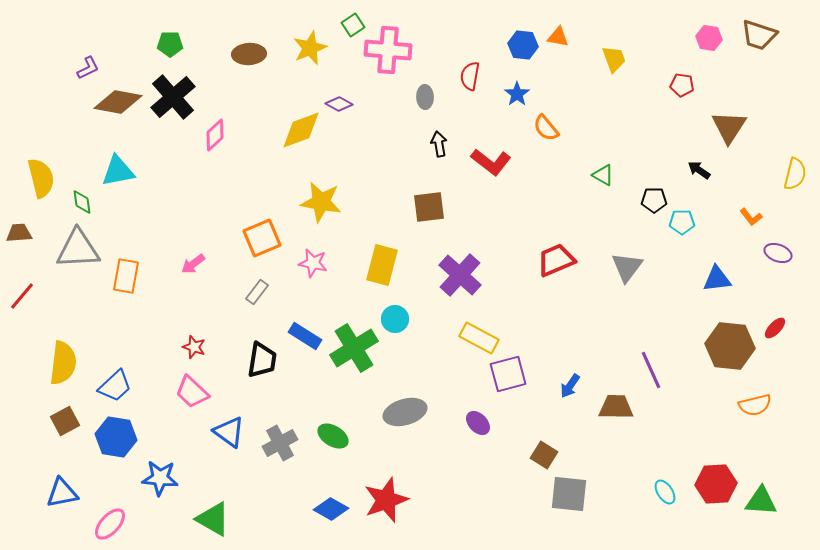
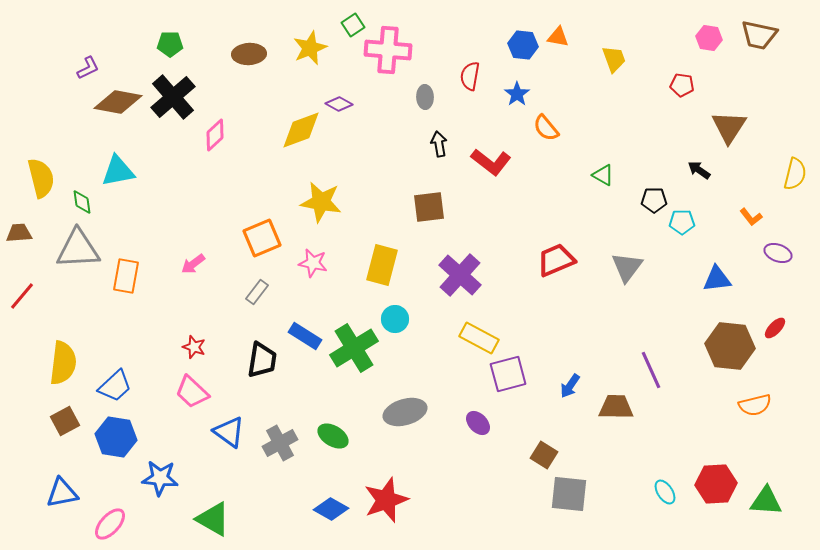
brown trapezoid at (759, 35): rotated 6 degrees counterclockwise
green triangle at (761, 501): moved 5 px right
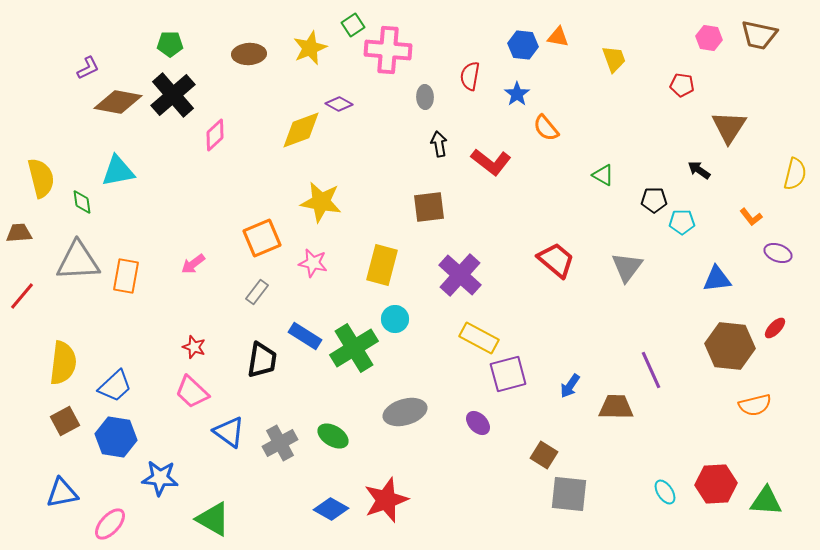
black cross at (173, 97): moved 2 px up
gray triangle at (78, 249): moved 12 px down
red trapezoid at (556, 260): rotated 63 degrees clockwise
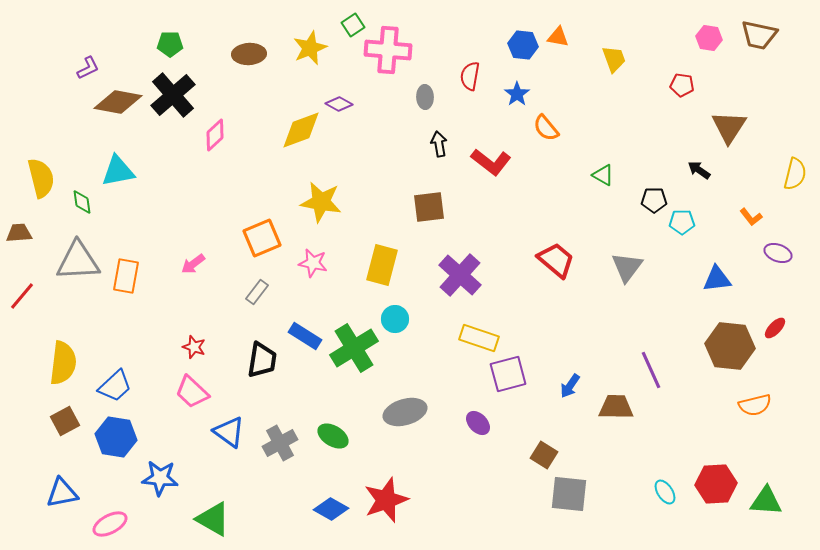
yellow rectangle at (479, 338): rotated 9 degrees counterclockwise
pink ellipse at (110, 524): rotated 20 degrees clockwise
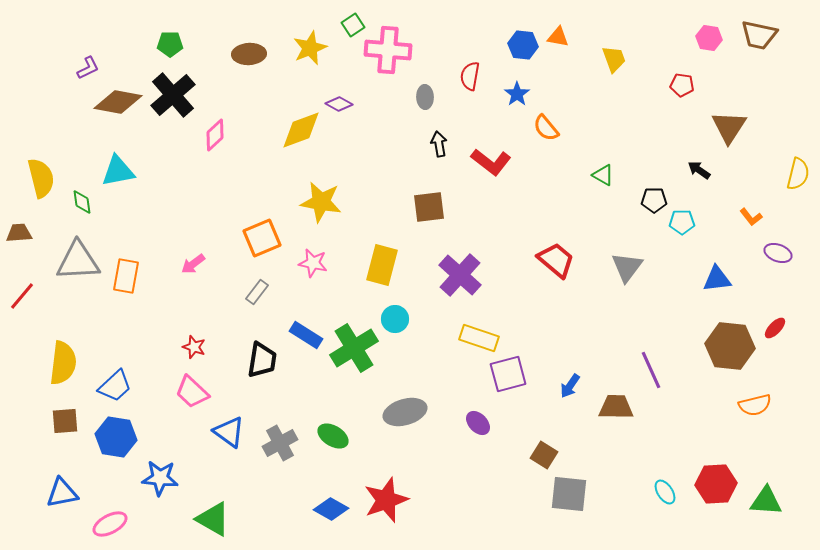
yellow semicircle at (795, 174): moved 3 px right
blue rectangle at (305, 336): moved 1 px right, 1 px up
brown square at (65, 421): rotated 24 degrees clockwise
